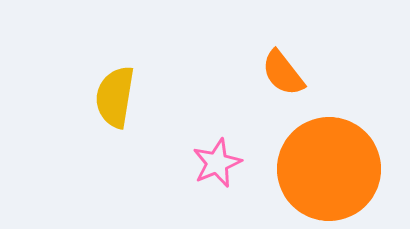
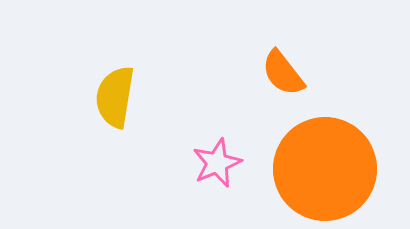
orange circle: moved 4 px left
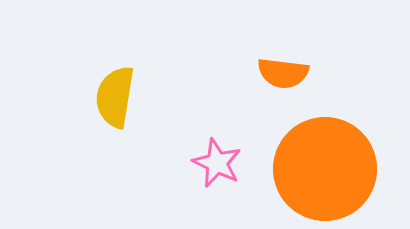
orange semicircle: rotated 45 degrees counterclockwise
pink star: rotated 24 degrees counterclockwise
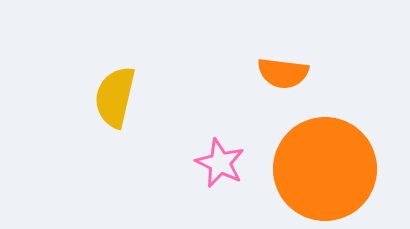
yellow semicircle: rotated 4 degrees clockwise
pink star: moved 3 px right
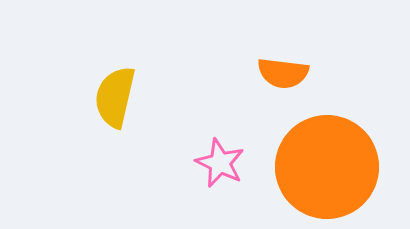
orange circle: moved 2 px right, 2 px up
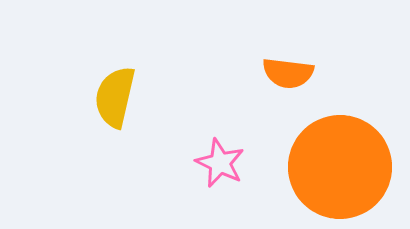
orange semicircle: moved 5 px right
orange circle: moved 13 px right
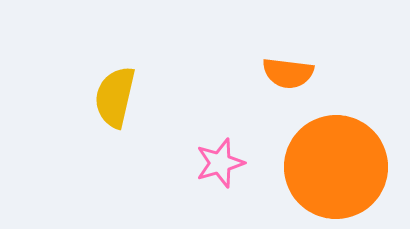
pink star: rotated 30 degrees clockwise
orange circle: moved 4 px left
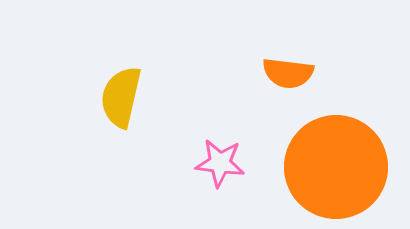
yellow semicircle: moved 6 px right
pink star: rotated 24 degrees clockwise
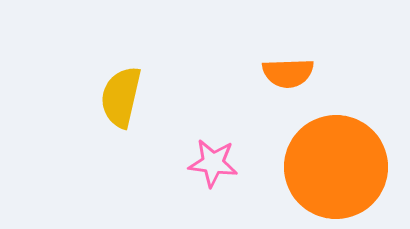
orange semicircle: rotated 9 degrees counterclockwise
pink star: moved 7 px left
